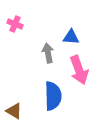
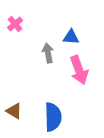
pink cross: rotated 28 degrees clockwise
blue semicircle: moved 21 px down
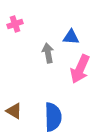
pink cross: rotated 21 degrees clockwise
pink arrow: moved 1 px right, 1 px up; rotated 44 degrees clockwise
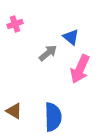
blue triangle: rotated 36 degrees clockwise
gray arrow: rotated 60 degrees clockwise
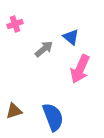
gray arrow: moved 4 px left, 4 px up
brown triangle: rotated 48 degrees counterclockwise
blue semicircle: rotated 20 degrees counterclockwise
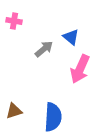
pink cross: moved 1 px left, 3 px up; rotated 28 degrees clockwise
blue semicircle: rotated 24 degrees clockwise
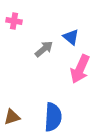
brown triangle: moved 2 px left, 6 px down
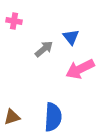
blue triangle: rotated 12 degrees clockwise
pink arrow: rotated 40 degrees clockwise
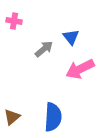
brown triangle: rotated 24 degrees counterclockwise
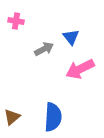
pink cross: moved 2 px right
gray arrow: rotated 12 degrees clockwise
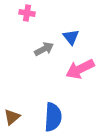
pink cross: moved 11 px right, 8 px up
